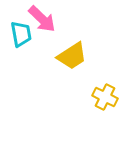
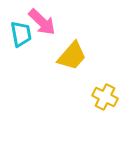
pink arrow: moved 3 px down
yellow trapezoid: rotated 16 degrees counterclockwise
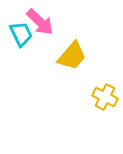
pink arrow: moved 2 px left
cyan trapezoid: rotated 16 degrees counterclockwise
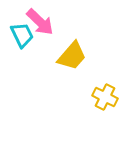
cyan trapezoid: moved 1 px right, 1 px down
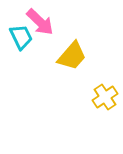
cyan trapezoid: moved 1 px left, 2 px down
yellow cross: rotated 30 degrees clockwise
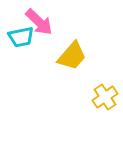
pink arrow: moved 1 px left
cyan trapezoid: rotated 104 degrees clockwise
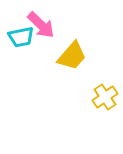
pink arrow: moved 2 px right, 3 px down
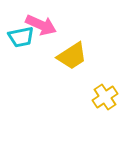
pink arrow: rotated 20 degrees counterclockwise
yellow trapezoid: rotated 16 degrees clockwise
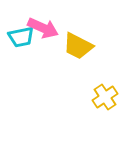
pink arrow: moved 2 px right, 3 px down
yellow trapezoid: moved 6 px right, 10 px up; rotated 60 degrees clockwise
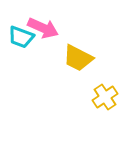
cyan trapezoid: rotated 32 degrees clockwise
yellow trapezoid: moved 12 px down
